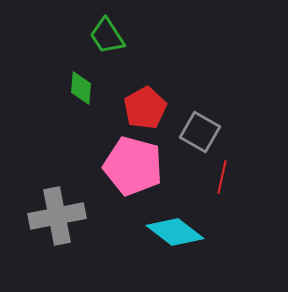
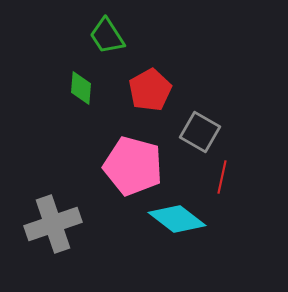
red pentagon: moved 5 px right, 18 px up
gray cross: moved 4 px left, 8 px down; rotated 8 degrees counterclockwise
cyan diamond: moved 2 px right, 13 px up
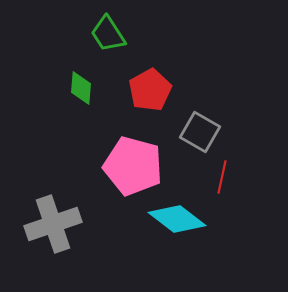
green trapezoid: moved 1 px right, 2 px up
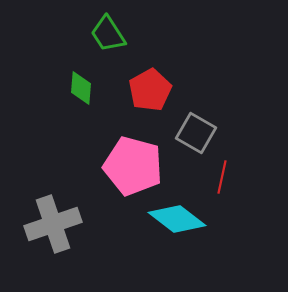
gray square: moved 4 px left, 1 px down
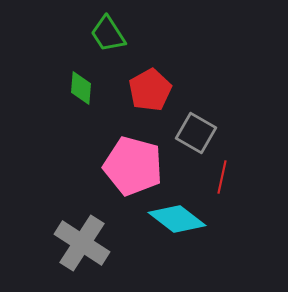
gray cross: moved 29 px right, 19 px down; rotated 38 degrees counterclockwise
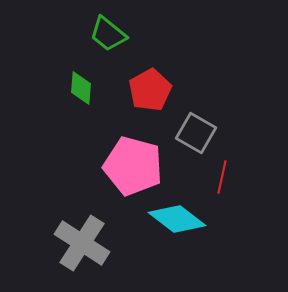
green trapezoid: rotated 18 degrees counterclockwise
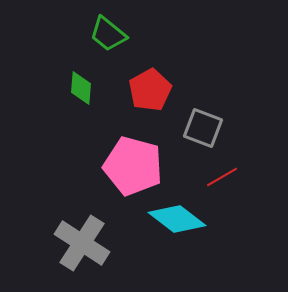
gray square: moved 7 px right, 5 px up; rotated 9 degrees counterclockwise
red line: rotated 48 degrees clockwise
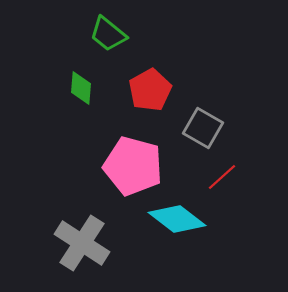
gray square: rotated 9 degrees clockwise
red line: rotated 12 degrees counterclockwise
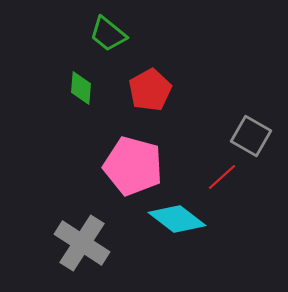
gray square: moved 48 px right, 8 px down
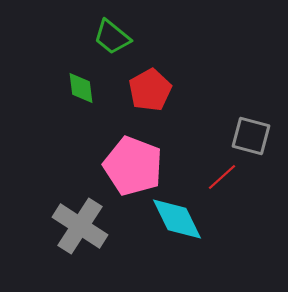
green trapezoid: moved 4 px right, 3 px down
green diamond: rotated 12 degrees counterclockwise
gray square: rotated 15 degrees counterclockwise
pink pentagon: rotated 6 degrees clockwise
cyan diamond: rotated 26 degrees clockwise
gray cross: moved 2 px left, 17 px up
